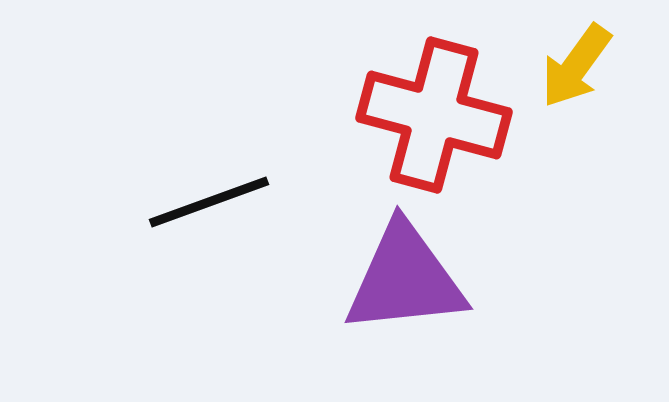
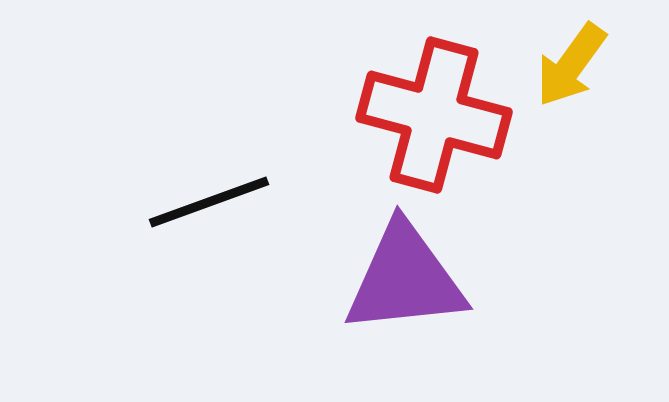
yellow arrow: moved 5 px left, 1 px up
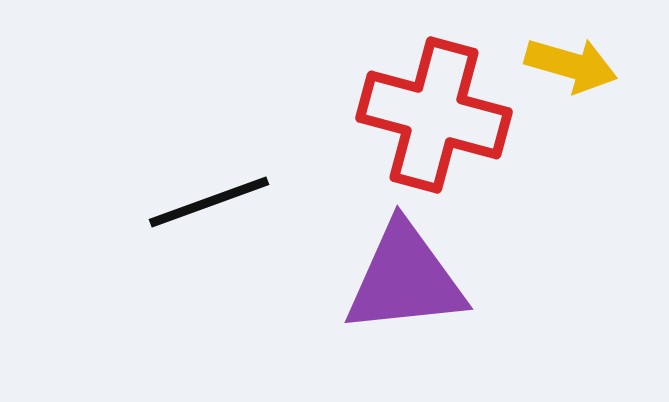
yellow arrow: rotated 110 degrees counterclockwise
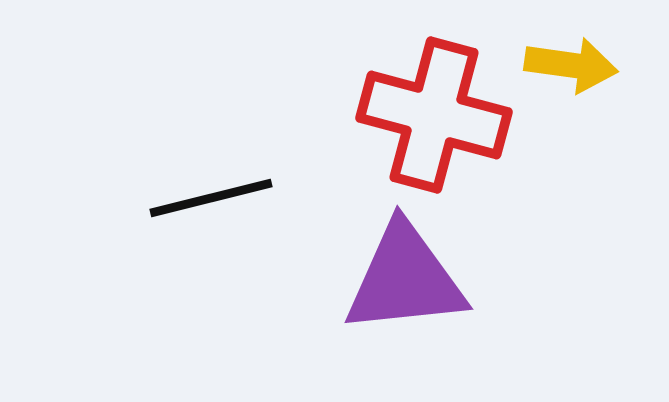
yellow arrow: rotated 8 degrees counterclockwise
black line: moved 2 px right, 4 px up; rotated 6 degrees clockwise
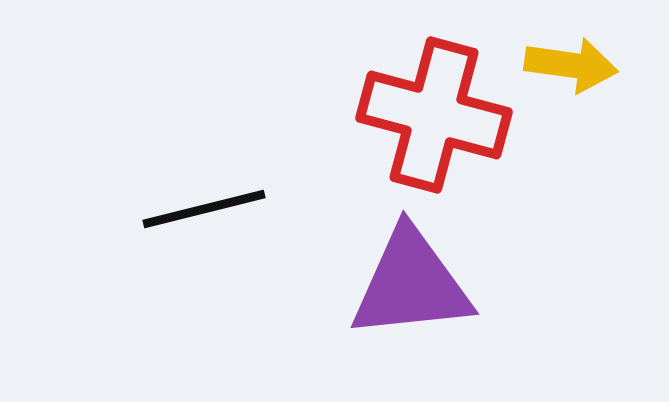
black line: moved 7 px left, 11 px down
purple triangle: moved 6 px right, 5 px down
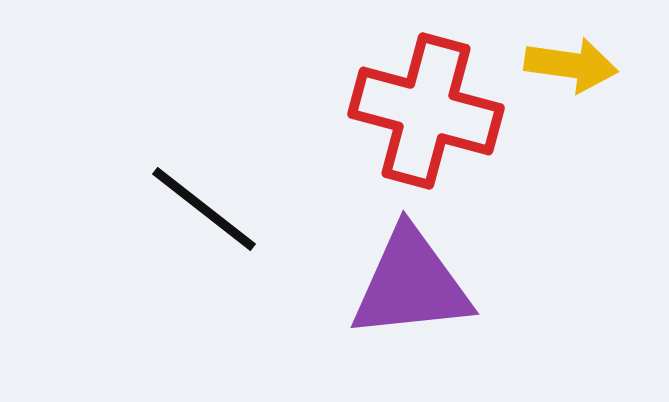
red cross: moved 8 px left, 4 px up
black line: rotated 52 degrees clockwise
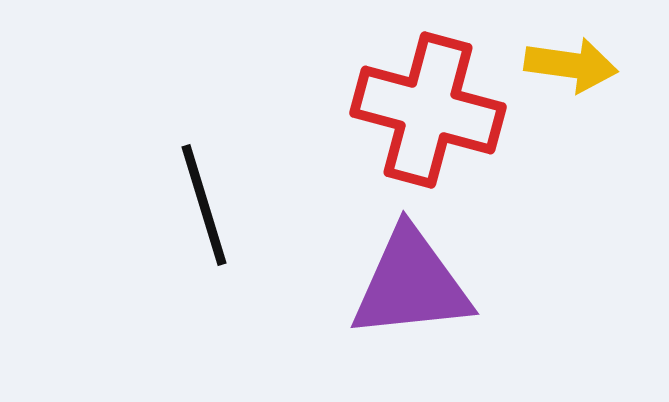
red cross: moved 2 px right, 1 px up
black line: moved 4 px up; rotated 35 degrees clockwise
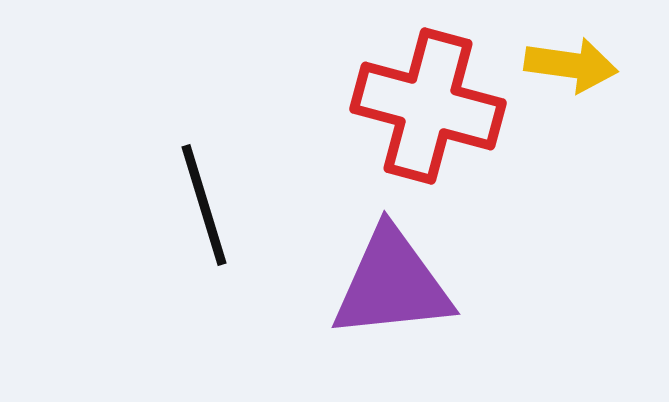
red cross: moved 4 px up
purple triangle: moved 19 px left
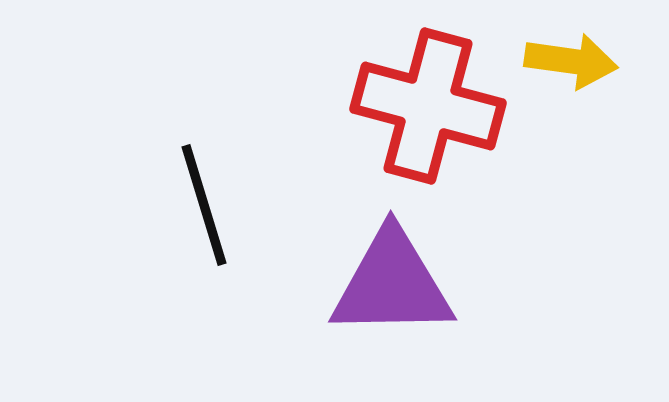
yellow arrow: moved 4 px up
purple triangle: rotated 5 degrees clockwise
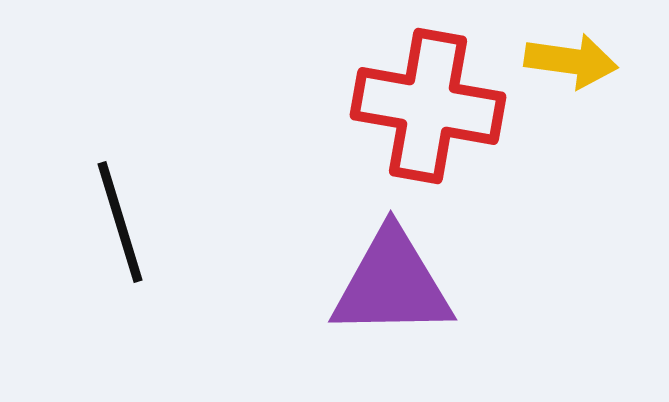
red cross: rotated 5 degrees counterclockwise
black line: moved 84 px left, 17 px down
